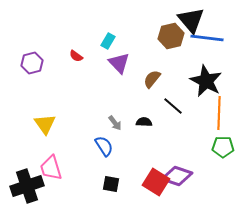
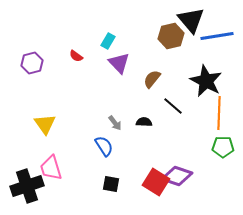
blue line: moved 10 px right, 2 px up; rotated 16 degrees counterclockwise
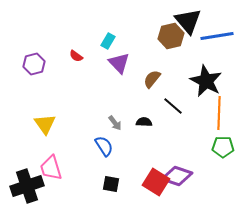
black triangle: moved 3 px left, 1 px down
purple hexagon: moved 2 px right, 1 px down
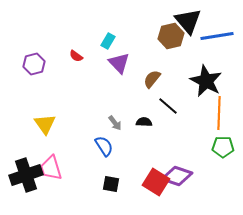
black line: moved 5 px left
black cross: moved 1 px left, 11 px up
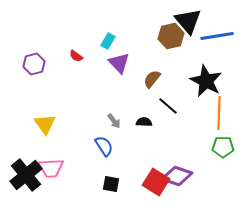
gray arrow: moved 1 px left, 2 px up
pink trapezoid: rotated 76 degrees counterclockwise
black cross: rotated 20 degrees counterclockwise
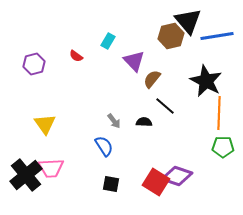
purple triangle: moved 15 px right, 2 px up
black line: moved 3 px left
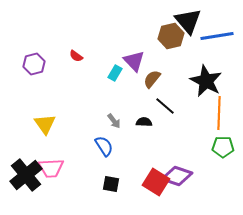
cyan rectangle: moved 7 px right, 32 px down
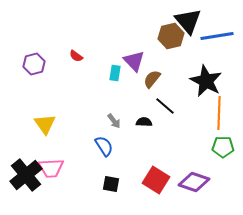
cyan rectangle: rotated 21 degrees counterclockwise
purple diamond: moved 17 px right, 6 px down
red square: moved 2 px up
